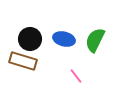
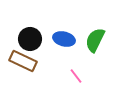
brown rectangle: rotated 8 degrees clockwise
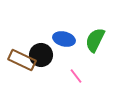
black circle: moved 11 px right, 16 px down
brown rectangle: moved 1 px left, 1 px up
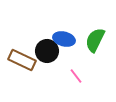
black circle: moved 6 px right, 4 px up
